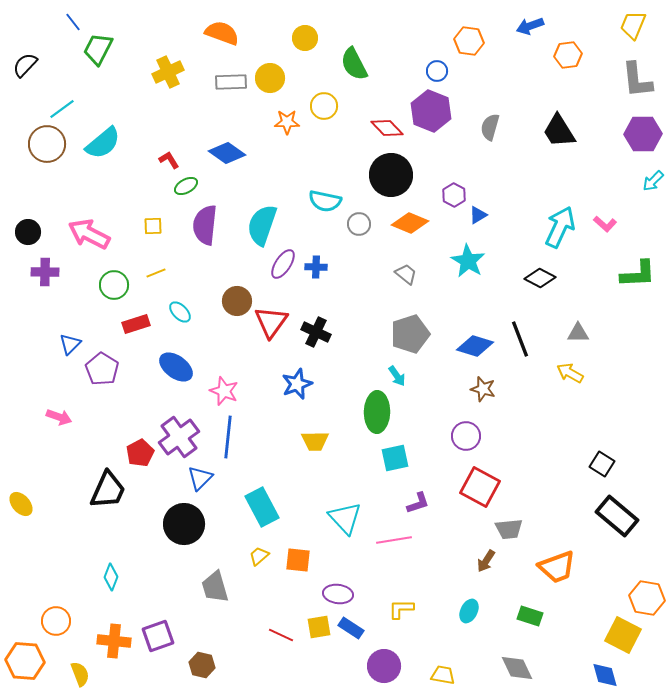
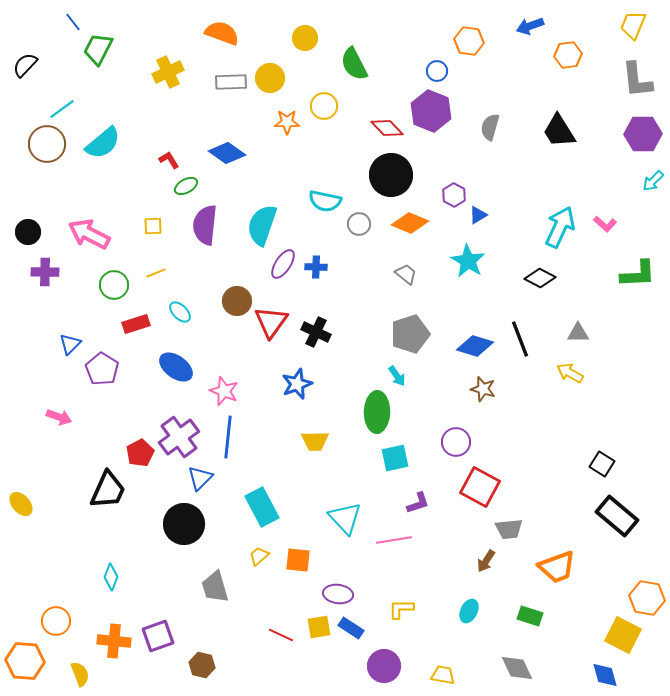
purple circle at (466, 436): moved 10 px left, 6 px down
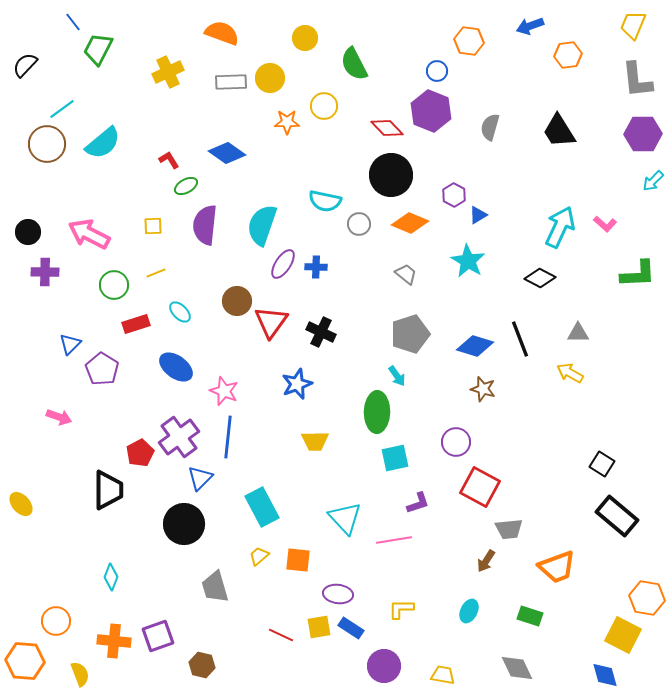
black cross at (316, 332): moved 5 px right
black trapezoid at (108, 490): rotated 24 degrees counterclockwise
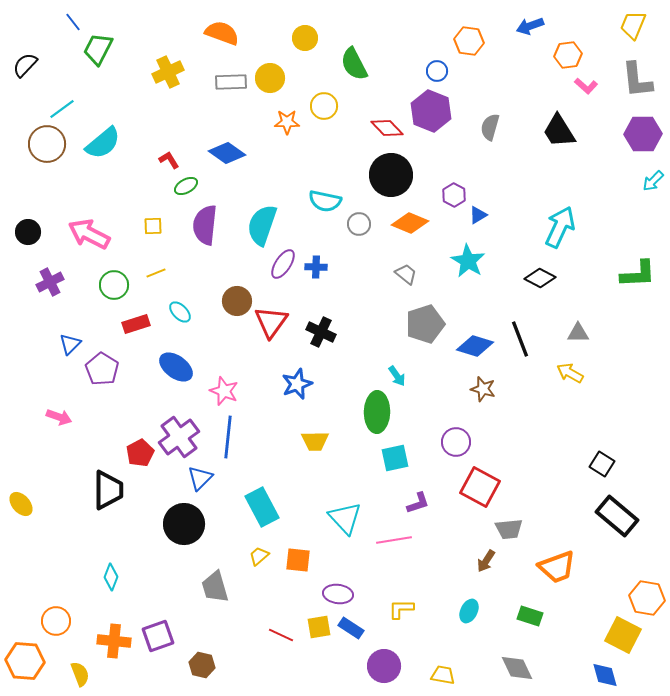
pink L-shape at (605, 224): moved 19 px left, 138 px up
purple cross at (45, 272): moved 5 px right, 10 px down; rotated 28 degrees counterclockwise
gray pentagon at (410, 334): moved 15 px right, 10 px up
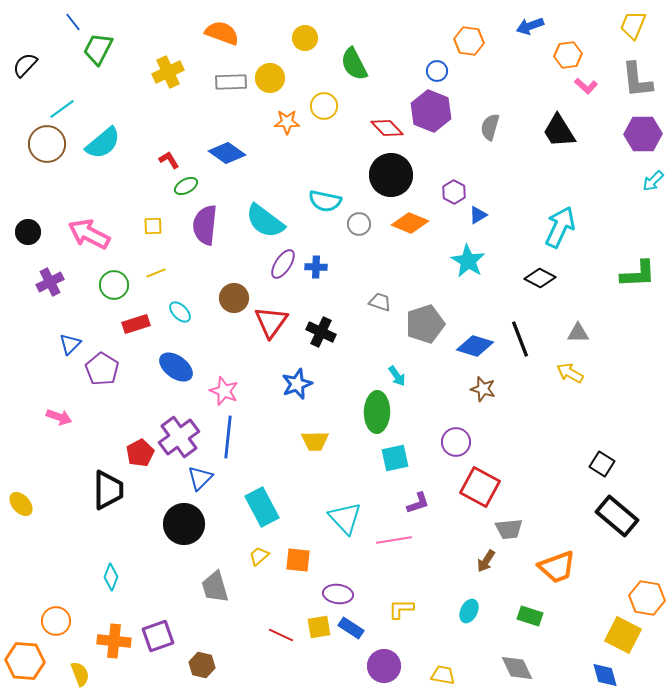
purple hexagon at (454, 195): moved 3 px up
cyan semicircle at (262, 225): moved 3 px right, 4 px up; rotated 72 degrees counterclockwise
gray trapezoid at (406, 274): moved 26 px left, 28 px down; rotated 20 degrees counterclockwise
brown circle at (237, 301): moved 3 px left, 3 px up
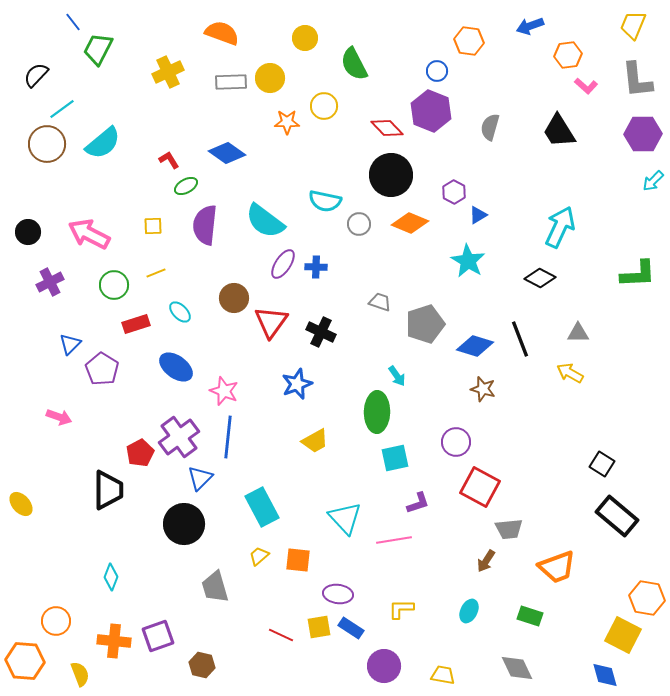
black semicircle at (25, 65): moved 11 px right, 10 px down
yellow trapezoid at (315, 441): rotated 28 degrees counterclockwise
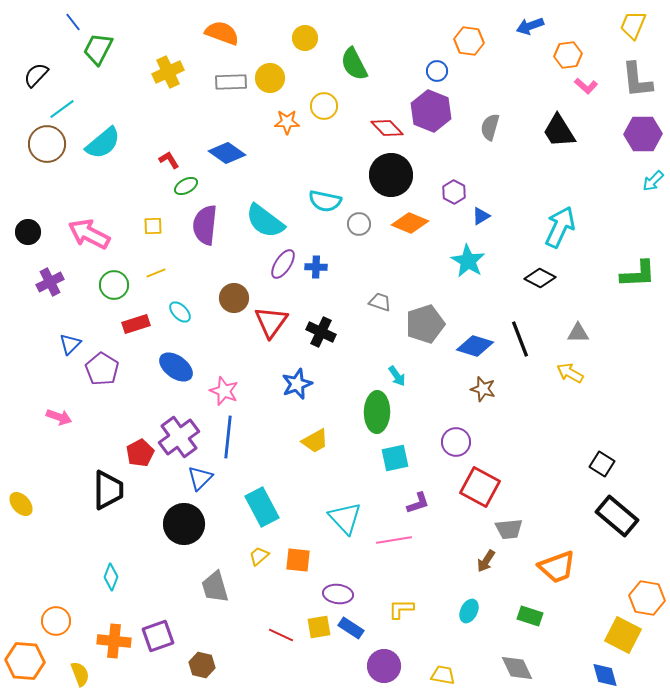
blue triangle at (478, 215): moved 3 px right, 1 px down
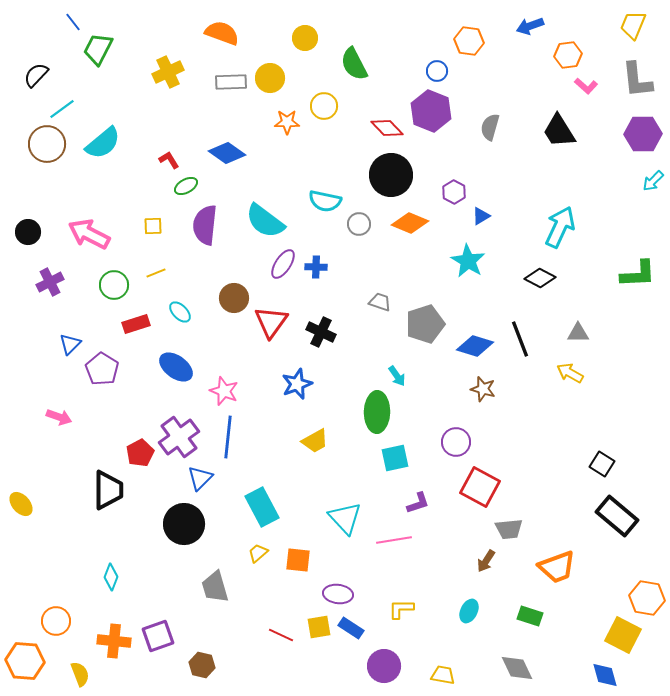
yellow trapezoid at (259, 556): moved 1 px left, 3 px up
